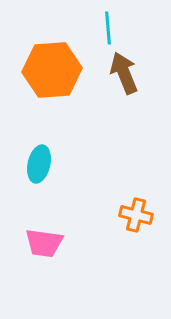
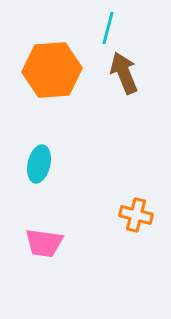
cyan line: rotated 20 degrees clockwise
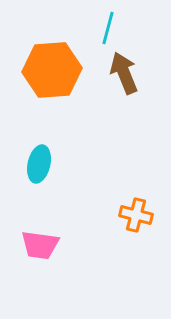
pink trapezoid: moved 4 px left, 2 px down
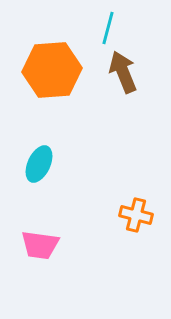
brown arrow: moved 1 px left, 1 px up
cyan ellipse: rotated 12 degrees clockwise
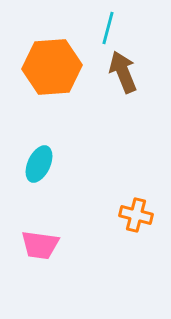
orange hexagon: moved 3 px up
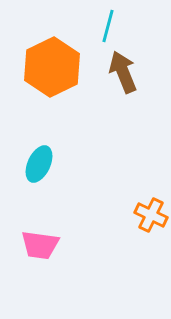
cyan line: moved 2 px up
orange hexagon: rotated 22 degrees counterclockwise
orange cross: moved 15 px right; rotated 12 degrees clockwise
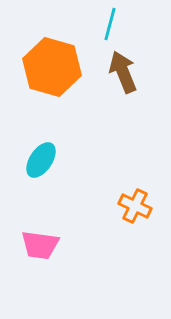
cyan line: moved 2 px right, 2 px up
orange hexagon: rotated 18 degrees counterclockwise
cyan ellipse: moved 2 px right, 4 px up; rotated 9 degrees clockwise
orange cross: moved 16 px left, 9 px up
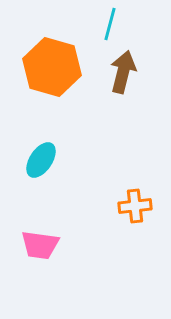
brown arrow: rotated 36 degrees clockwise
orange cross: rotated 32 degrees counterclockwise
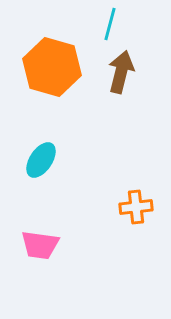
brown arrow: moved 2 px left
orange cross: moved 1 px right, 1 px down
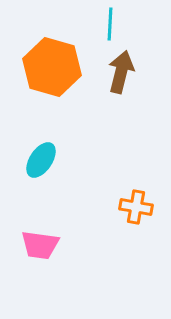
cyan line: rotated 12 degrees counterclockwise
orange cross: rotated 16 degrees clockwise
